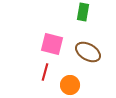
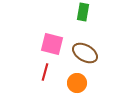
brown ellipse: moved 3 px left, 1 px down
orange circle: moved 7 px right, 2 px up
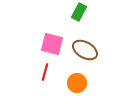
green rectangle: moved 4 px left; rotated 18 degrees clockwise
brown ellipse: moved 3 px up
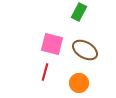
orange circle: moved 2 px right
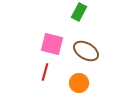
brown ellipse: moved 1 px right, 1 px down
